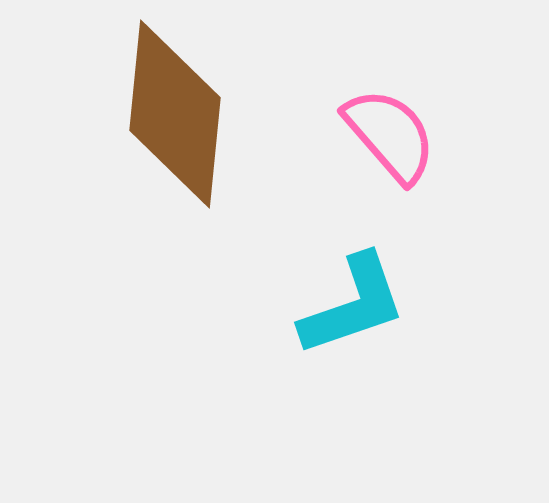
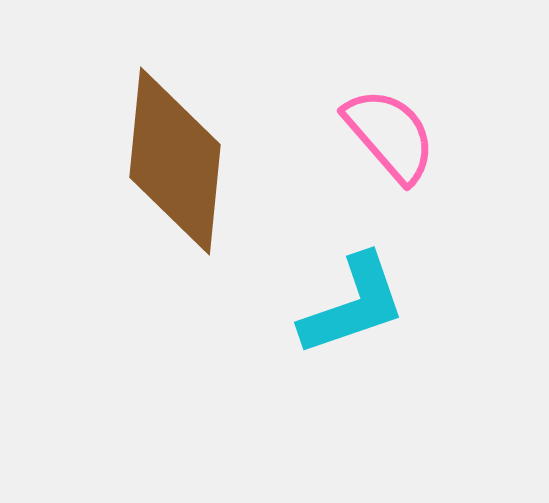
brown diamond: moved 47 px down
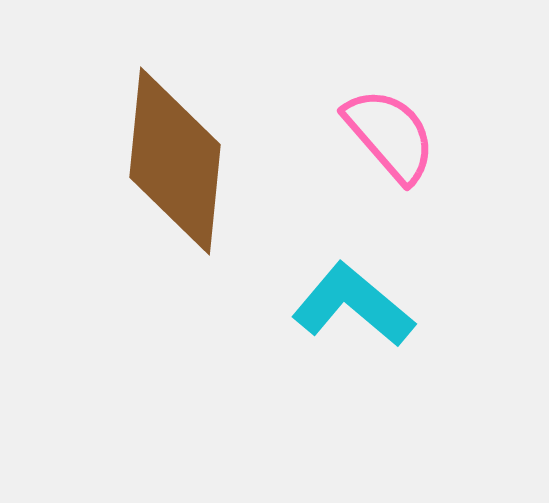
cyan L-shape: rotated 121 degrees counterclockwise
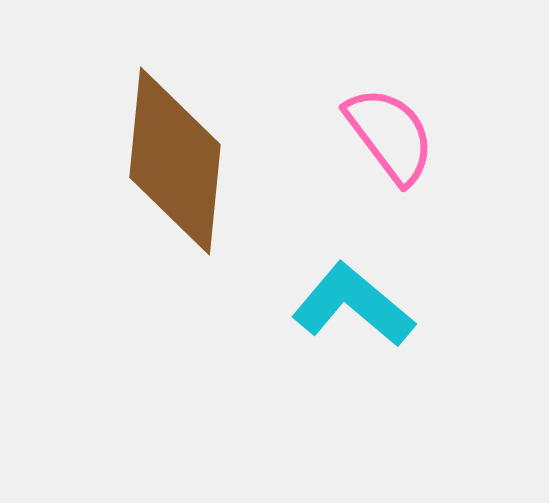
pink semicircle: rotated 4 degrees clockwise
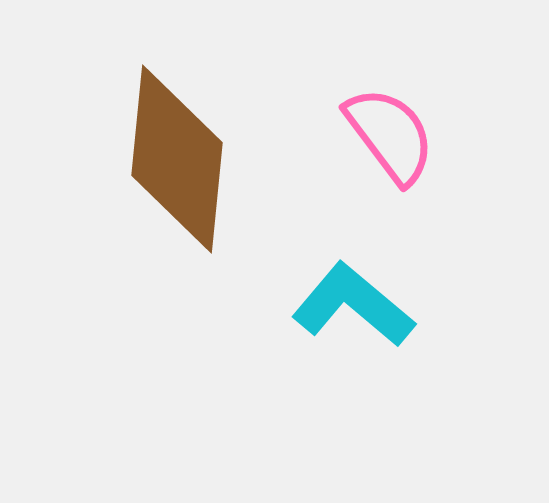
brown diamond: moved 2 px right, 2 px up
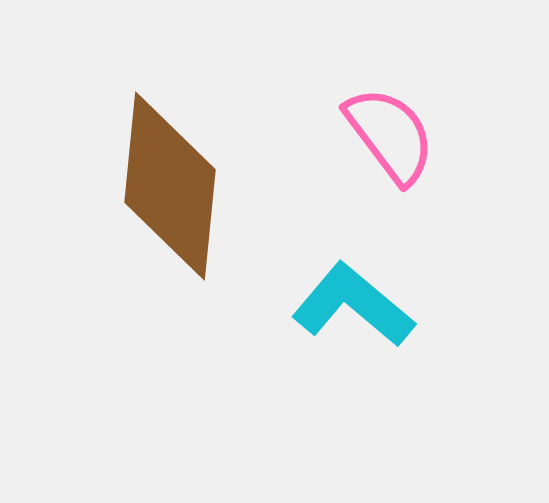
brown diamond: moved 7 px left, 27 px down
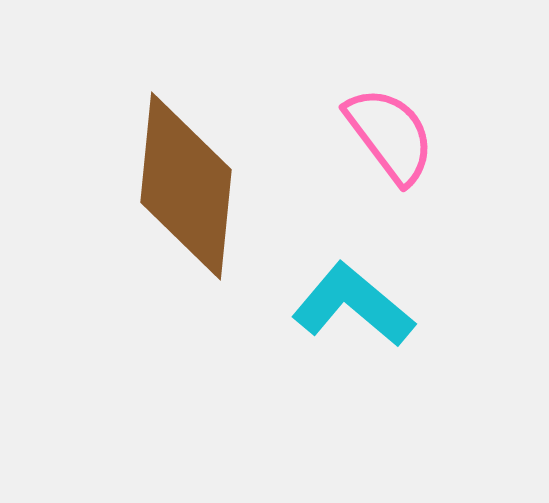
brown diamond: moved 16 px right
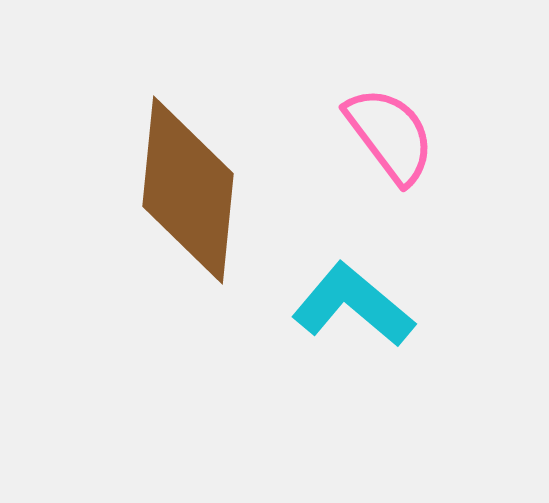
brown diamond: moved 2 px right, 4 px down
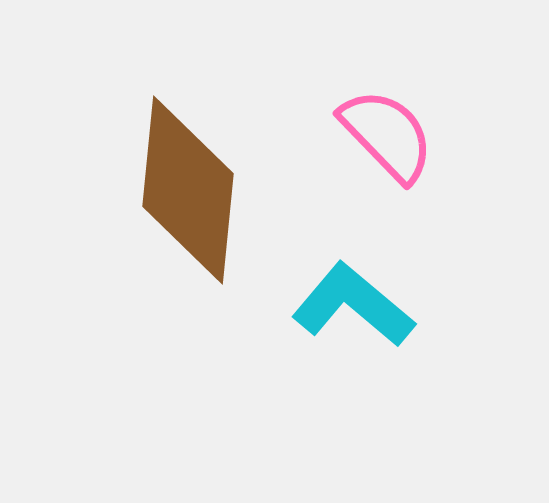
pink semicircle: moved 3 px left; rotated 7 degrees counterclockwise
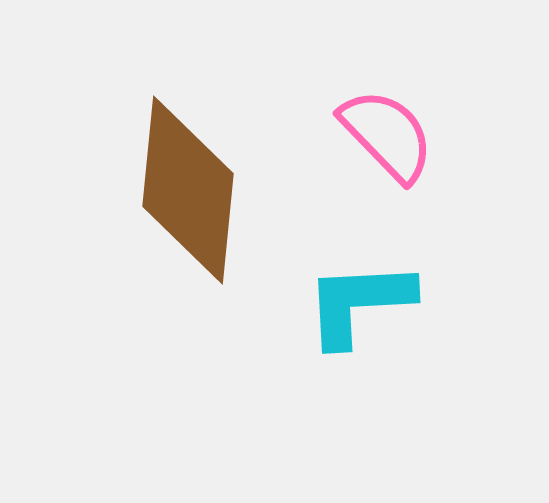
cyan L-shape: moved 6 px right, 2 px up; rotated 43 degrees counterclockwise
